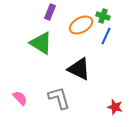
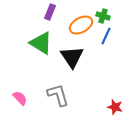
black triangle: moved 7 px left, 12 px up; rotated 30 degrees clockwise
gray L-shape: moved 1 px left, 3 px up
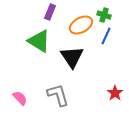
green cross: moved 1 px right, 1 px up
green triangle: moved 2 px left, 2 px up
red star: moved 14 px up; rotated 21 degrees clockwise
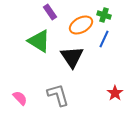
purple rectangle: rotated 56 degrees counterclockwise
blue line: moved 2 px left, 3 px down
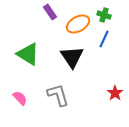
orange ellipse: moved 3 px left, 1 px up
green triangle: moved 11 px left, 13 px down
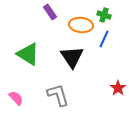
orange ellipse: moved 3 px right, 1 px down; rotated 35 degrees clockwise
red star: moved 3 px right, 5 px up
pink semicircle: moved 4 px left
